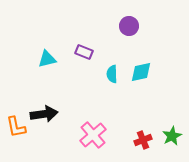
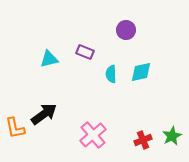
purple circle: moved 3 px left, 4 px down
purple rectangle: moved 1 px right
cyan triangle: moved 2 px right
cyan semicircle: moved 1 px left
black arrow: rotated 28 degrees counterclockwise
orange L-shape: moved 1 px left, 1 px down
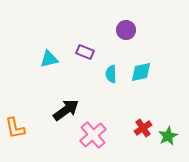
black arrow: moved 22 px right, 4 px up
green star: moved 4 px left
red cross: moved 12 px up; rotated 12 degrees counterclockwise
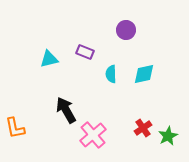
cyan diamond: moved 3 px right, 2 px down
black arrow: rotated 84 degrees counterclockwise
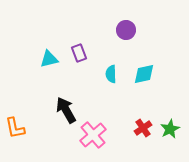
purple rectangle: moved 6 px left, 1 px down; rotated 48 degrees clockwise
green star: moved 2 px right, 7 px up
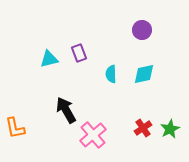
purple circle: moved 16 px right
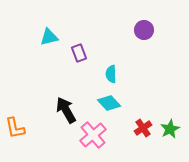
purple circle: moved 2 px right
cyan triangle: moved 22 px up
cyan diamond: moved 35 px left, 29 px down; rotated 60 degrees clockwise
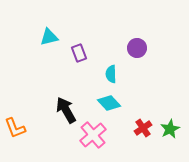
purple circle: moved 7 px left, 18 px down
orange L-shape: rotated 10 degrees counterclockwise
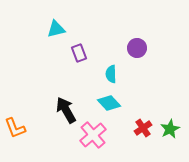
cyan triangle: moved 7 px right, 8 px up
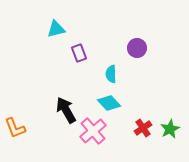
pink cross: moved 4 px up
